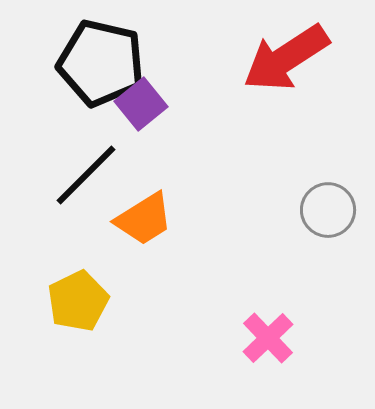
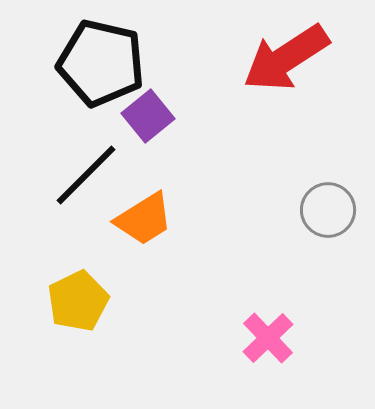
purple square: moved 7 px right, 12 px down
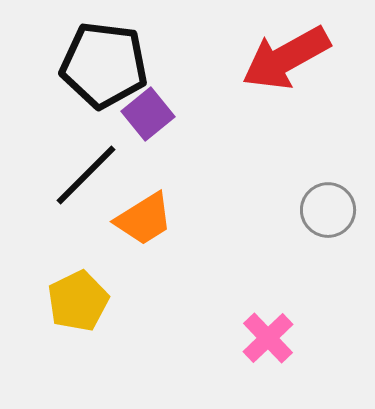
red arrow: rotated 4 degrees clockwise
black pentagon: moved 3 px right, 2 px down; rotated 6 degrees counterclockwise
purple square: moved 2 px up
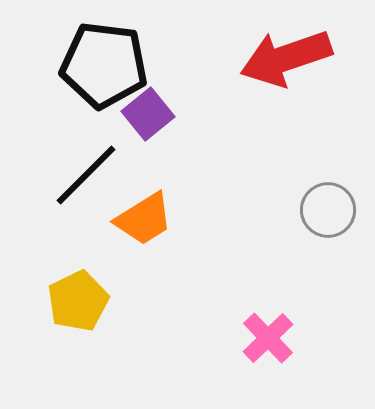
red arrow: rotated 10 degrees clockwise
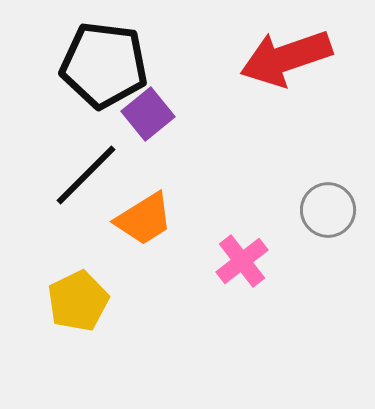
pink cross: moved 26 px left, 77 px up; rotated 6 degrees clockwise
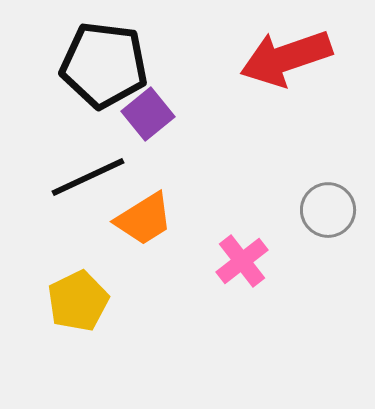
black line: moved 2 px right, 2 px down; rotated 20 degrees clockwise
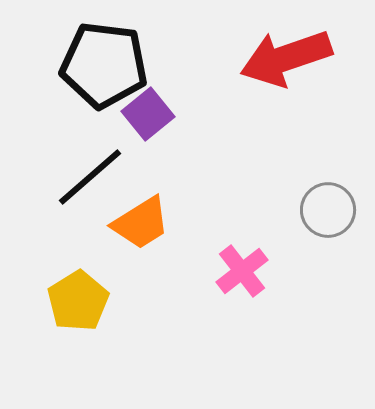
black line: moved 2 px right; rotated 16 degrees counterclockwise
orange trapezoid: moved 3 px left, 4 px down
pink cross: moved 10 px down
yellow pentagon: rotated 6 degrees counterclockwise
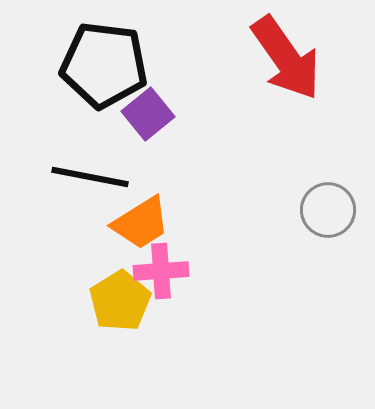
red arrow: rotated 106 degrees counterclockwise
black line: rotated 52 degrees clockwise
pink cross: moved 81 px left; rotated 34 degrees clockwise
yellow pentagon: moved 42 px right
